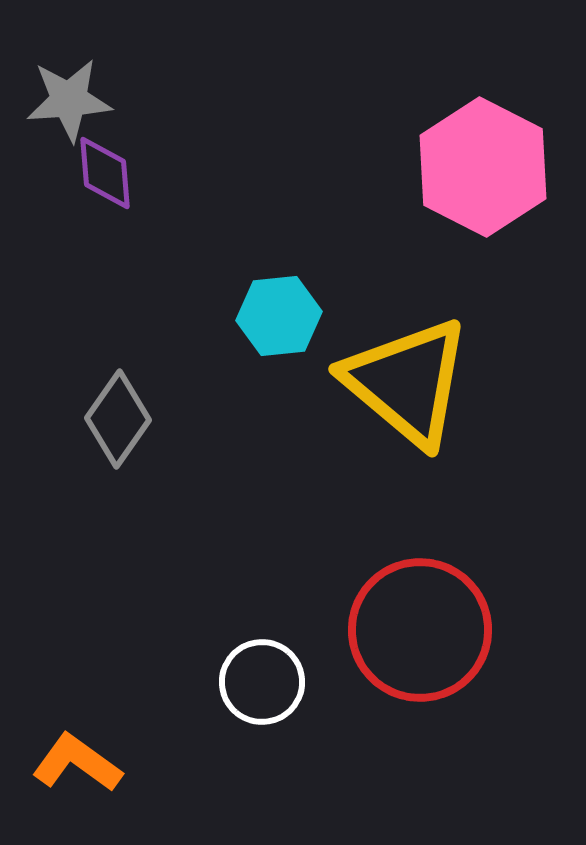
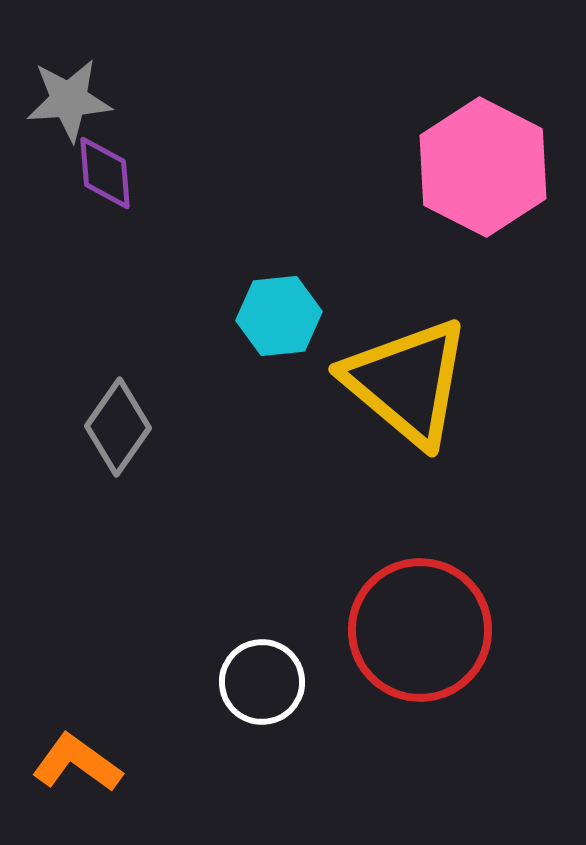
gray diamond: moved 8 px down
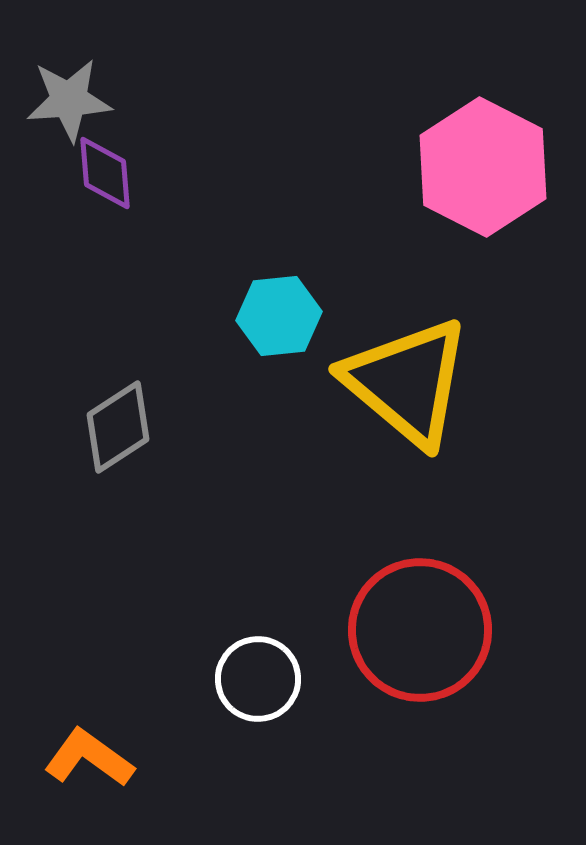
gray diamond: rotated 22 degrees clockwise
white circle: moved 4 px left, 3 px up
orange L-shape: moved 12 px right, 5 px up
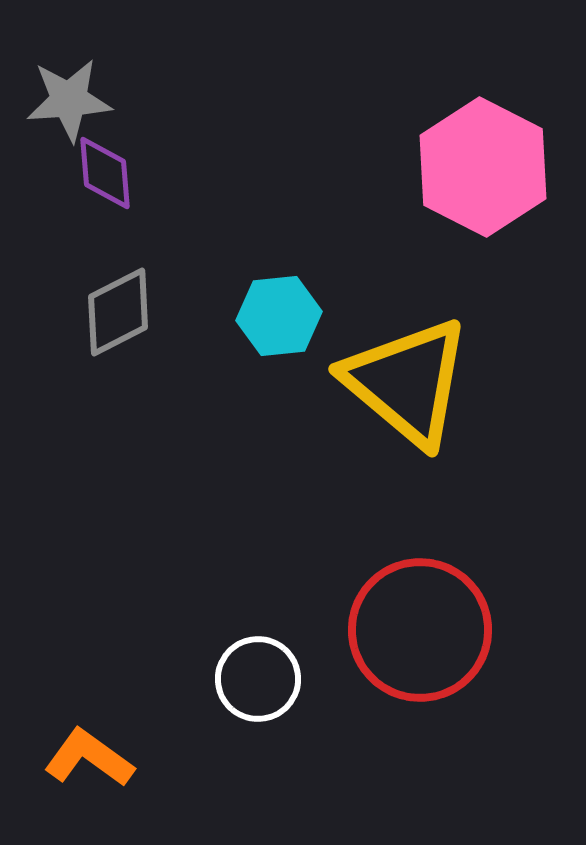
gray diamond: moved 115 px up; rotated 6 degrees clockwise
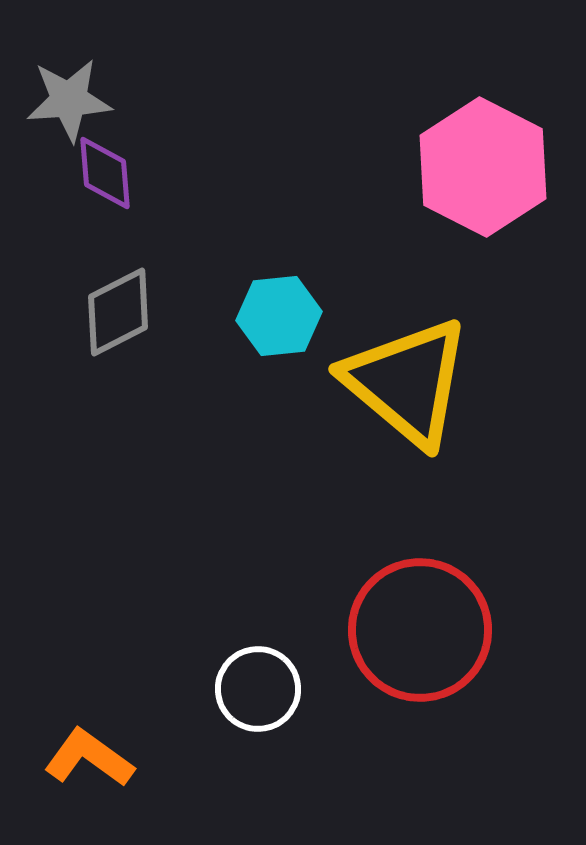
white circle: moved 10 px down
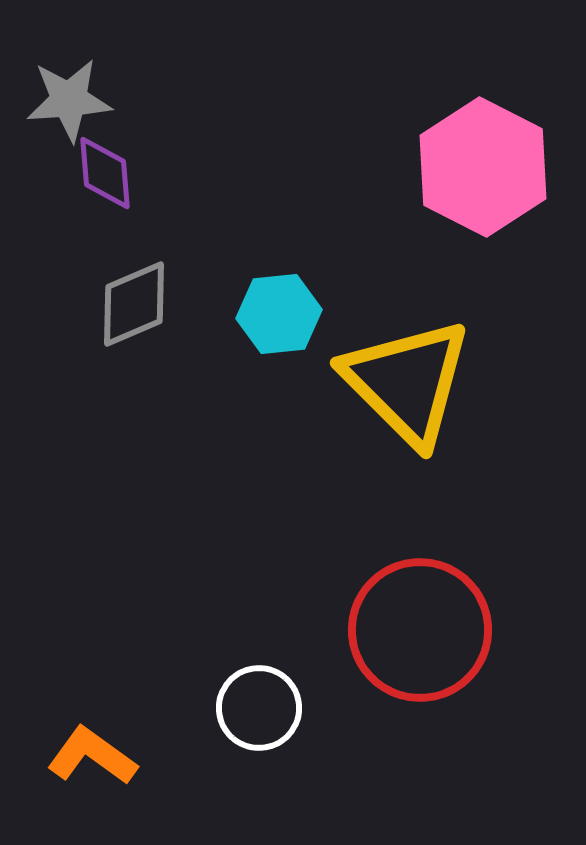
gray diamond: moved 16 px right, 8 px up; rotated 4 degrees clockwise
cyan hexagon: moved 2 px up
yellow triangle: rotated 5 degrees clockwise
white circle: moved 1 px right, 19 px down
orange L-shape: moved 3 px right, 2 px up
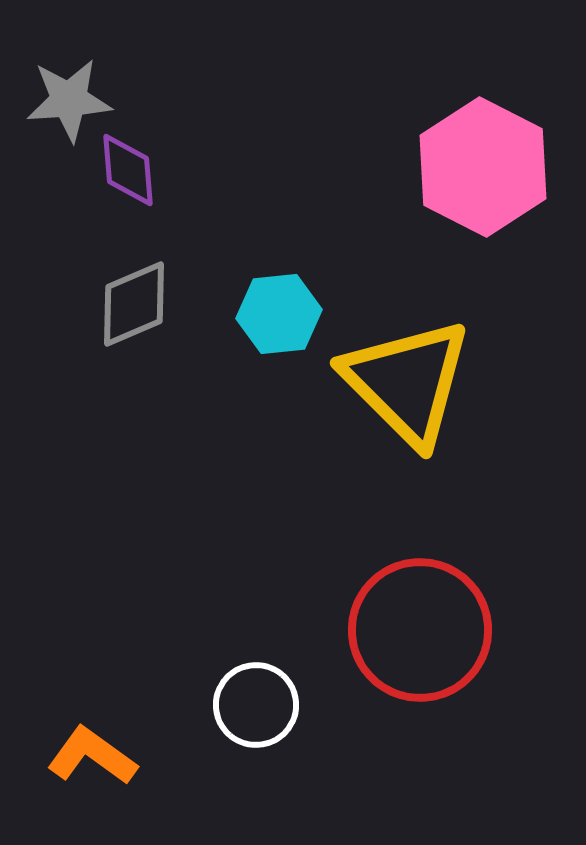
purple diamond: moved 23 px right, 3 px up
white circle: moved 3 px left, 3 px up
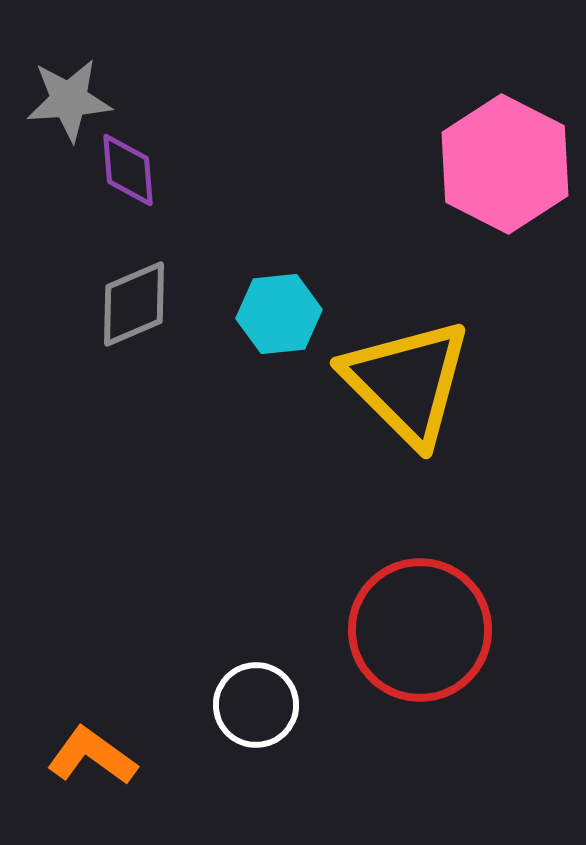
pink hexagon: moved 22 px right, 3 px up
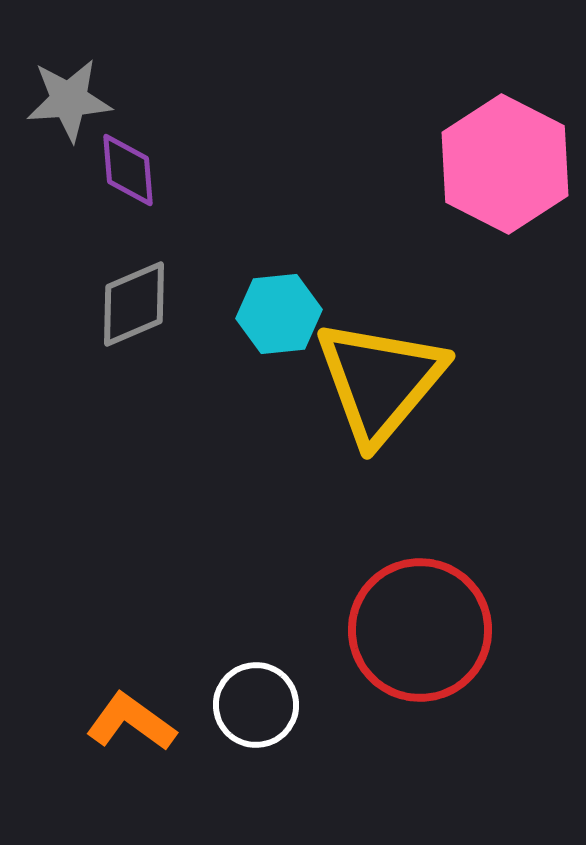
yellow triangle: moved 27 px left, 1 px up; rotated 25 degrees clockwise
orange L-shape: moved 39 px right, 34 px up
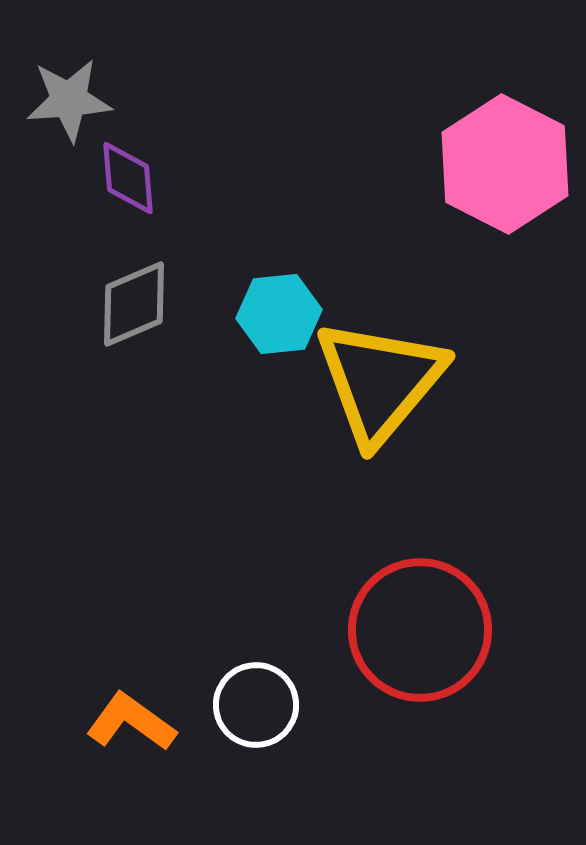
purple diamond: moved 8 px down
